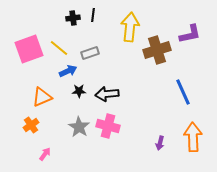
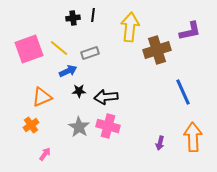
purple L-shape: moved 3 px up
black arrow: moved 1 px left, 3 px down
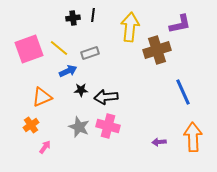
purple L-shape: moved 10 px left, 7 px up
black star: moved 2 px right, 1 px up
gray star: rotated 10 degrees counterclockwise
purple arrow: moved 1 px left, 1 px up; rotated 72 degrees clockwise
pink arrow: moved 7 px up
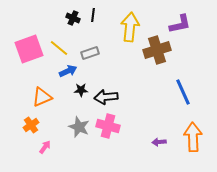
black cross: rotated 32 degrees clockwise
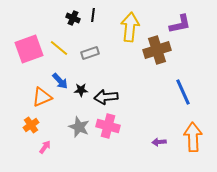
blue arrow: moved 8 px left, 10 px down; rotated 72 degrees clockwise
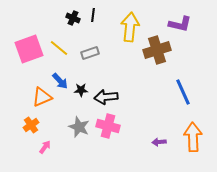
purple L-shape: rotated 25 degrees clockwise
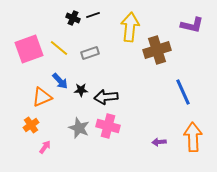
black line: rotated 64 degrees clockwise
purple L-shape: moved 12 px right, 1 px down
gray star: moved 1 px down
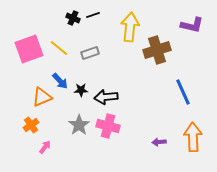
gray star: moved 3 px up; rotated 15 degrees clockwise
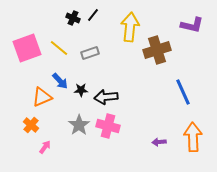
black line: rotated 32 degrees counterclockwise
pink square: moved 2 px left, 1 px up
orange cross: rotated 14 degrees counterclockwise
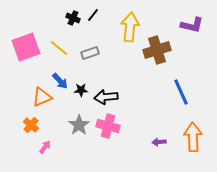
pink square: moved 1 px left, 1 px up
blue line: moved 2 px left
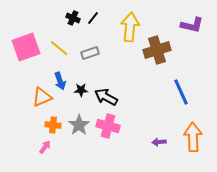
black line: moved 3 px down
blue arrow: rotated 24 degrees clockwise
black arrow: rotated 35 degrees clockwise
orange cross: moved 22 px right; rotated 35 degrees counterclockwise
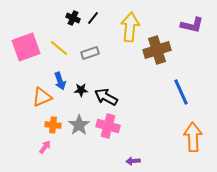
purple arrow: moved 26 px left, 19 px down
